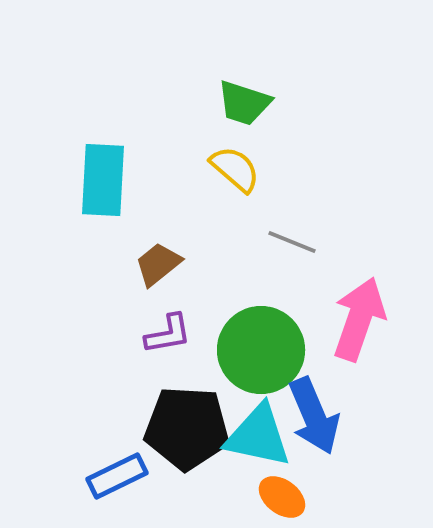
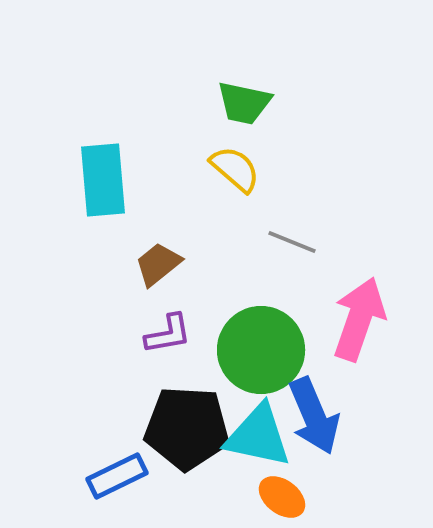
green trapezoid: rotated 6 degrees counterclockwise
cyan rectangle: rotated 8 degrees counterclockwise
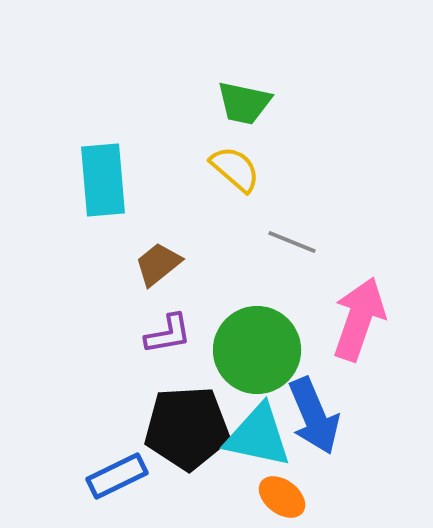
green circle: moved 4 px left
black pentagon: rotated 6 degrees counterclockwise
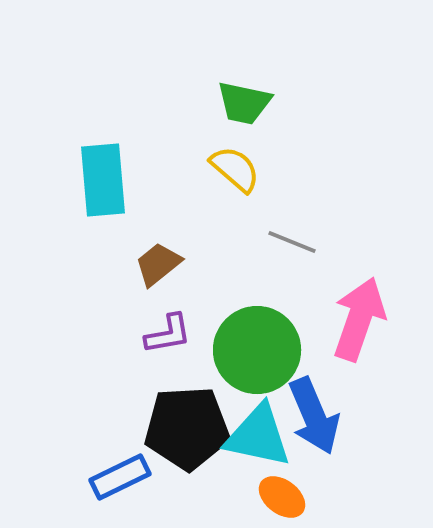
blue rectangle: moved 3 px right, 1 px down
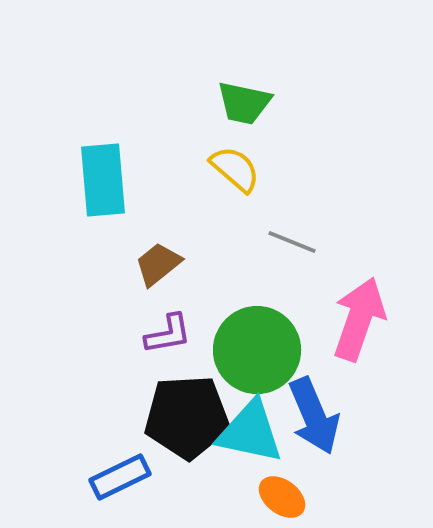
black pentagon: moved 11 px up
cyan triangle: moved 8 px left, 4 px up
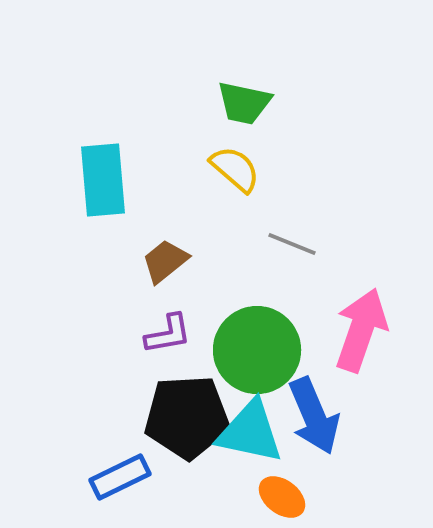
gray line: moved 2 px down
brown trapezoid: moved 7 px right, 3 px up
pink arrow: moved 2 px right, 11 px down
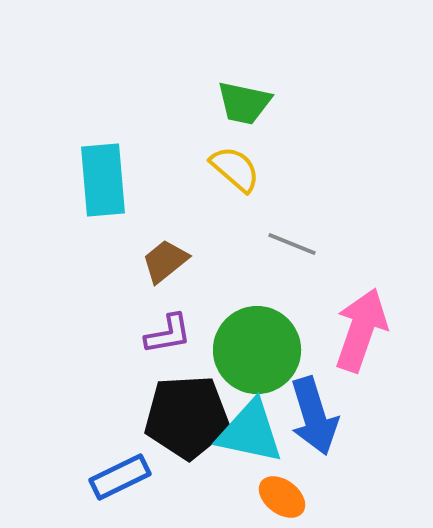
blue arrow: rotated 6 degrees clockwise
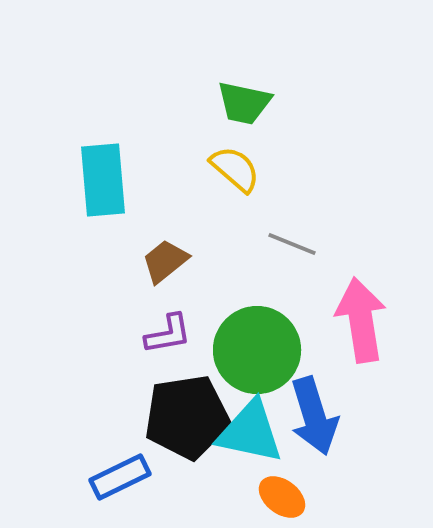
pink arrow: moved 10 px up; rotated 28 degrees counterclockwise
black pentagon: rotated 6 degrees counterclockwise
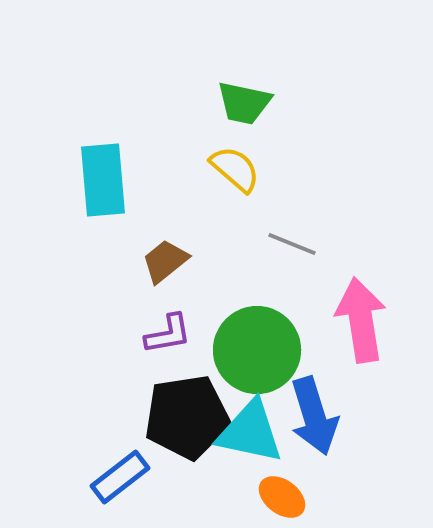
blue rectangle: rotated 12 degrees counterclockwise
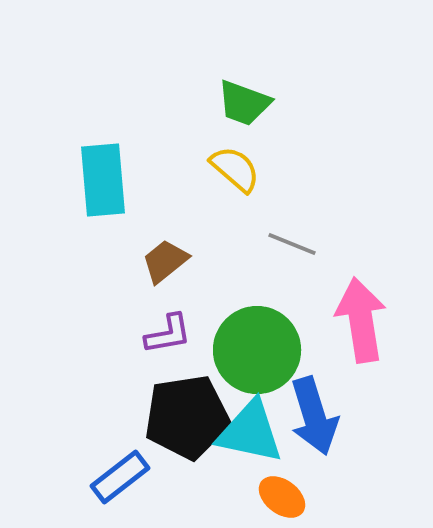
green trapezoid: rotated 8 degrees clockwise
